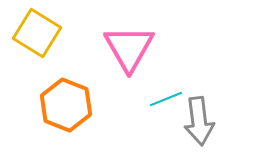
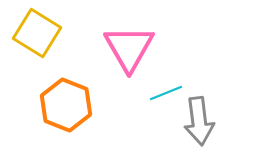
cyan line: moved 6 px up
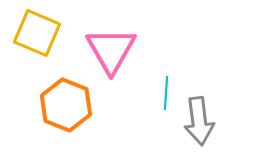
yellow square: rotated 9 degrees counterclockwise
pink triangle: moved 18 px left, 2 px down
cyan line: rotated 64 degrees counterclockwise
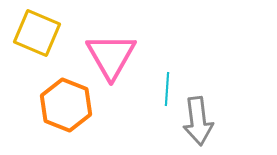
pink triangle: moved 6 px down
cyan line: moved 1 px right, 4 px up
gray arrow: moved 1 px left
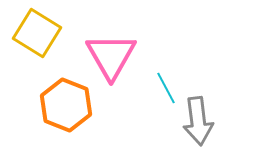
yellow square: rotated 9 degrees clockwise
cyan line: moved 1 px left, 1 px up; rotated 32 degrees counterclockwise
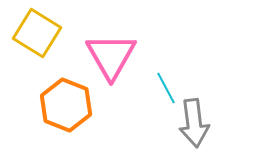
gray arrow: moved 4 px left, 2 px down
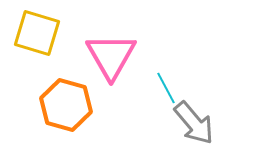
yellow square: rotated 15 degrees counterclockwise
orange hexagon: rotated 6 degrees counterclockwise
gray arrow: rotated 33 degrees counterclockwise
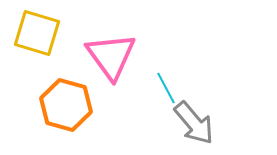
pink triangle: rotated 6 degrees counterclockwise
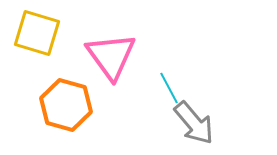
cyan line: moved 3 px right
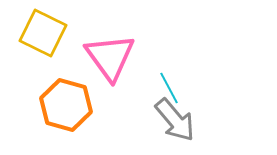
yellow square: moved 6 px right; rotated 9 degrees clockwise
pink triangle: moved 1 px left, 1 px down
gray arrow: moved 19 px left, 3 px up
